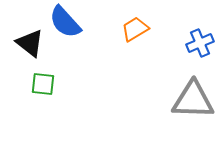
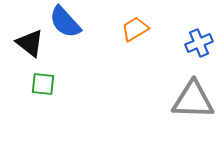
blue cross: moved 1 px left
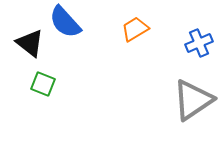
green square: rotated 15 degrees clockwise
gray triangle: rotated 36 degrees counterclockwise
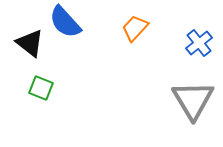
orange trapezoid: moved 1 px up; rotated 16 degrees counterclockwise
blue cross: rotated 16 degrees counterclockwise
green square: moved 2 px left, 4 px down
gray triangle: rotated 27 degrees counterclockwise
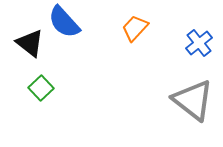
blue semicircle: moved 1 px left
green square: rotated 25 degrees clockwise
gray triangle: rotated 21 degrees counterclockwise
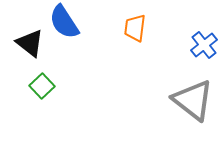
blue semicircle: rotated 9 degrees clockwise
orange trapezoid: rotated 36 degrees counterclockwise
blue cross: moved 5 px right, 2 px down
green square: moved 1 px right, 2 px up
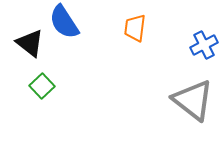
blue cross: rotated 12 degrees clockwise
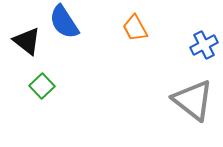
orange trapezoid: rotated 36 degrees counterclockwise
black triangle: moved 3 px left, 2 px up
